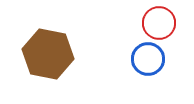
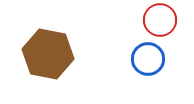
red circle: moved 1 px right, 3 px up
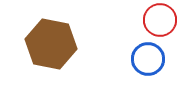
brown hexagon: moved 3 px right, 10 px up
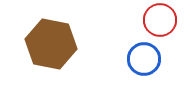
blue circle: moved 4 px left
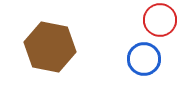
brown hexagon: moved 1 px left, 3 px down
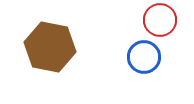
blue circle: moved 2 px up
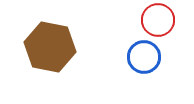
red circle: moved 2 px left
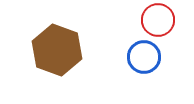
brown hexagon: moved 7 px right, 3 px down; rotated 9 degrees clockwise
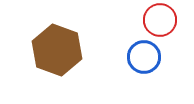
red circle: moved 2 px right
